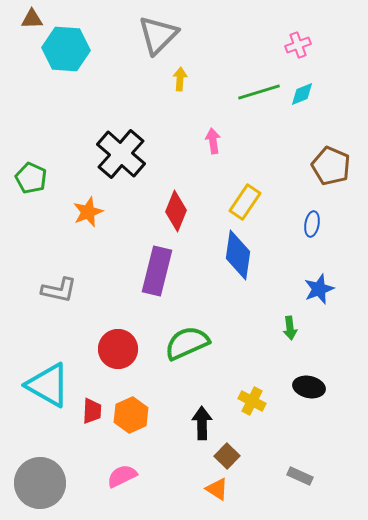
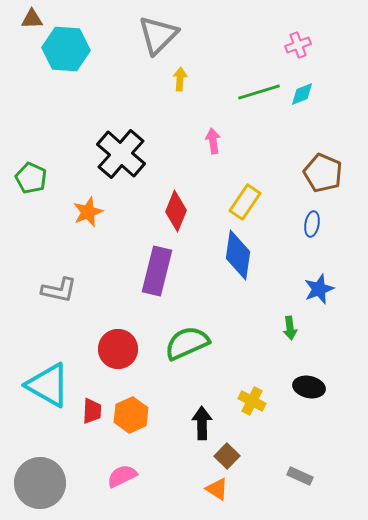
brown pentagon: moved 8 px left, 7 px down
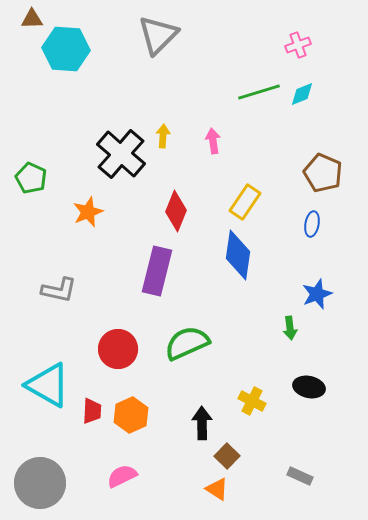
yellow arrow: moved 17 px left, 57 px down
blue star: moved 2 px left, 5 px down
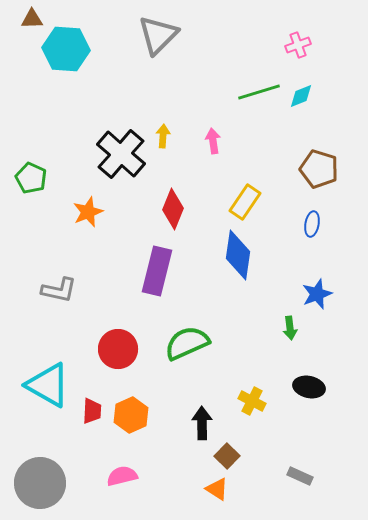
cyan diamond: moved 1 px left, 2 px down
brown pentagon: moved 4 px left, 4 px up; rotated 6 degrees counterclockwise
red diamond: moved 3 px left, 2 px up
pink semicircle: rotated 12 degrees clockwise
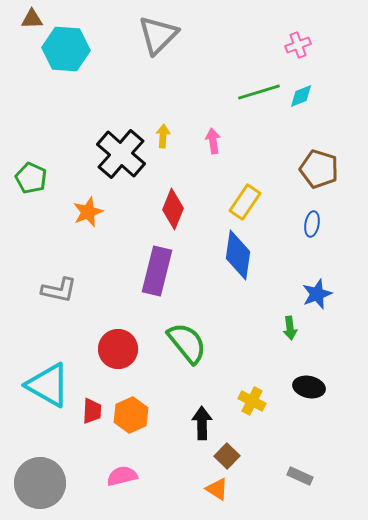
green semicircle: rotated 75 degrees clockwise
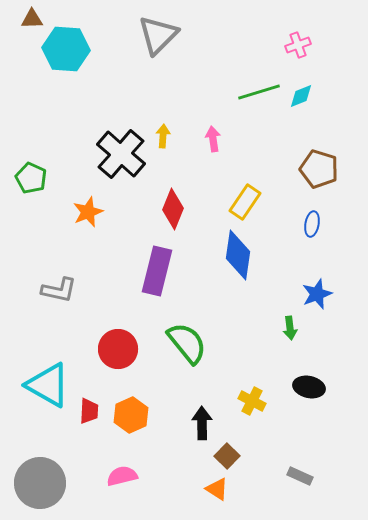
pink arrow: moved 2 px up
red trapezoid: moved 3 px left
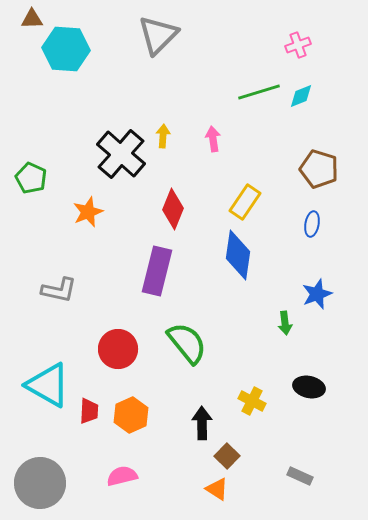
green arrow: moved 5 px left, 5 px up
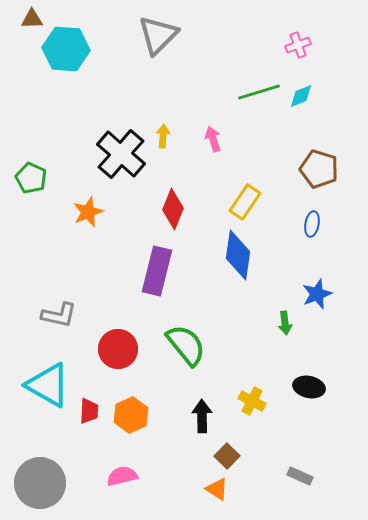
pink arrow: rotated 10 degrees counterclockwise
gray L-shape: moved 25 px down
green semicircle: moved 1 px left, 2 px down
black arrow: moved 7 px up
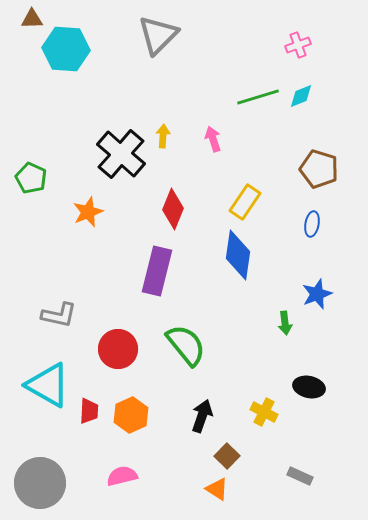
green line: moved 1 px left, 5 px down
yellow cross: moved 12 px right, 11 px down
black arrow: rotated 20 degrees clockwise
